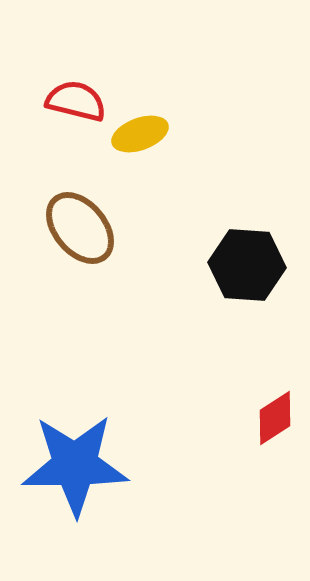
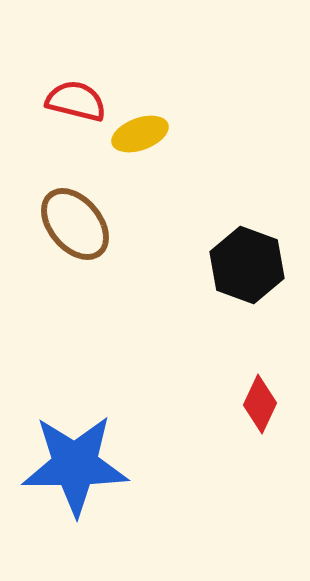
brown ellipse: moved 5 px left, 4 px up
black hexagon: rotated 16 degrees clockwise
red diamond: moved 15 px left, 14 px up; rotated 32 degrees counterclockwise
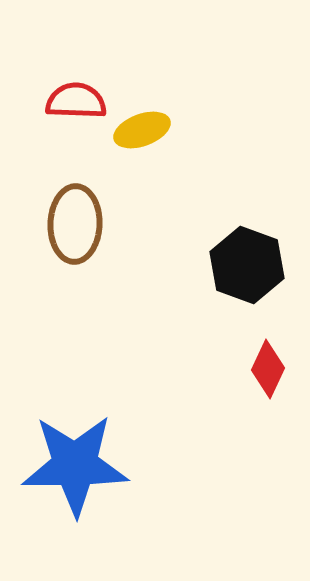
red semicircle: rotated 12 degrees counterclockwise
yellow ellipse: moved 2 px right, 4 px up
brown ellipse: rotated 42 degrees clockwise
red diamond: moved 8 px right, 35 px up
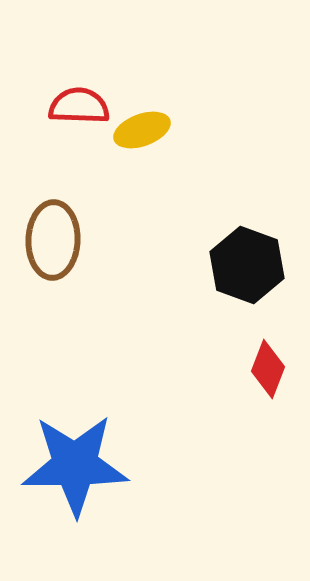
red semicircle: moved 3 px right, 5 px down
brown ellipse: moved 22 px left, 16 px down
red diamond: rotated 4 degrees counterclockwise
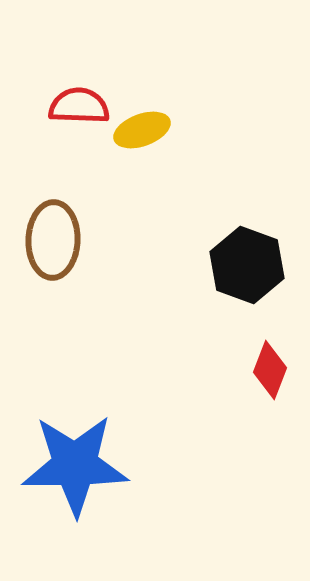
red diamond: moved 2 px right, 1 px down
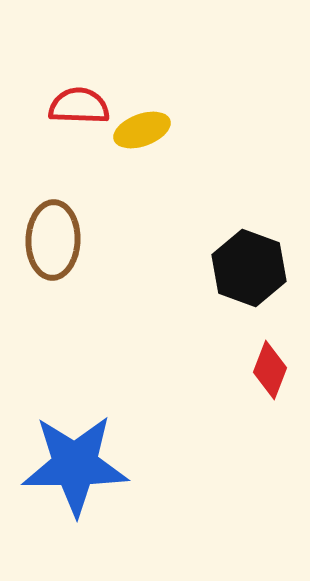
black hexagon: moved 2 px right, 3 px down
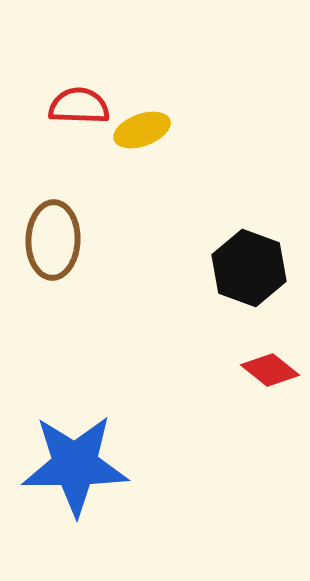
red diamond: rotated 72 degrees counterclockwise
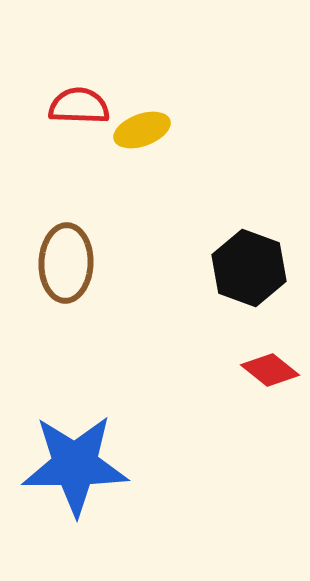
brown ellipse: moved 13 px right, 23 px down
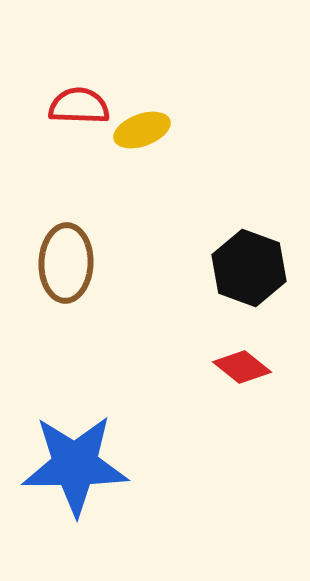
red diamond: moved 28 px left, 3 px up
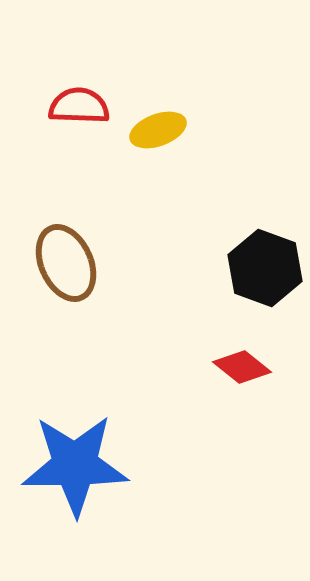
yellow ellipse: moved 16 px right
brown ellipse: rotated 26 degrees counterclockwise
black hexagon: moved 16 px right
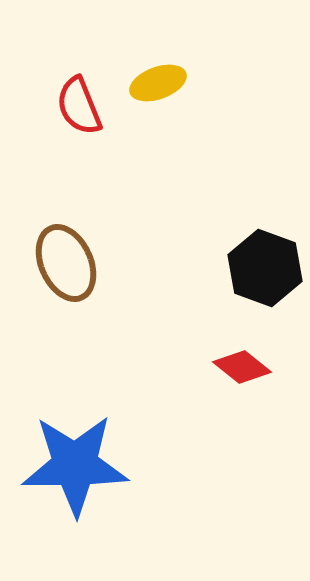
red semicircle: rotated 114 degrees counterclockwise
yellow ellipse: moved 47 px up
